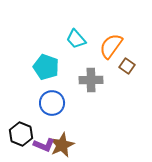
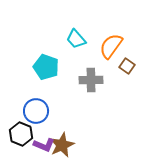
blue circle: moved 16 px left, 8 px down
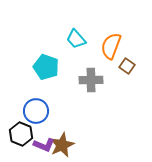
orange semicircle: rotated 16 degrees counterclockwise
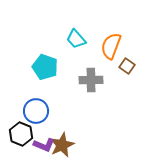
cyan pentagon: moved 1 px left
